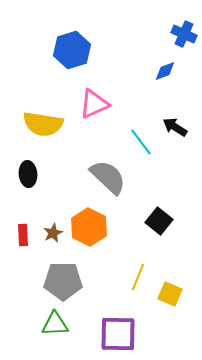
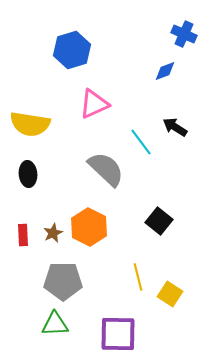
yellow semicircle: moved 13 px left
gray semicircle: moved 2 px left, 8 px up
yellow line: rotated 36 degrees counterclockwise
yellow square: rotated 10 degrees clockwise
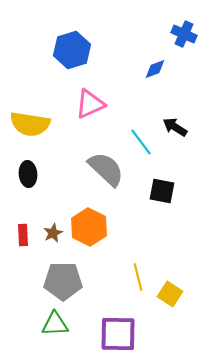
blue diamond: moved 10 px left, 2 px up
pink triangle: moved 4 px left
black square: moved 3 px right, 30 px up; rotated 28 degrees counterclockwise
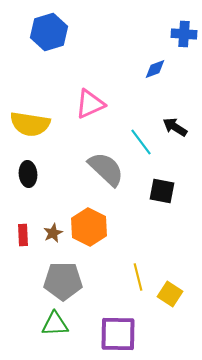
blue cross: rotated 20 degrees counterclockwise
blue hexagon: moved 23 px left, 18 px up
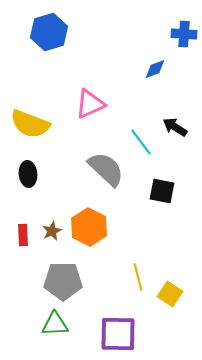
yellow semicircle: rotated 12 degrees clockwise
brown star: moved 1 px left, 2 px up
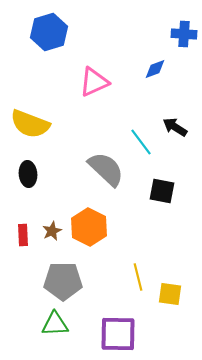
pink triangle: moved 4 px right, 22 px up
yellow square: rotated 25 degrees counterclockwise
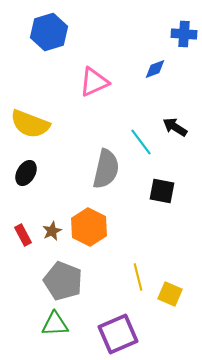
gray semicircle: rotated 60 degrees clockwise
black ellipse: moved 2 px left, 1 px up; rotated 35 degrees clockwise
red rectangle: rotated 25 degrees counterclockwise
gray pentagon: rotated 21 degrees clockwise
yellow square: rotated 15 degrees clockwise
purple square: rotated 24 degrees counterclockwise
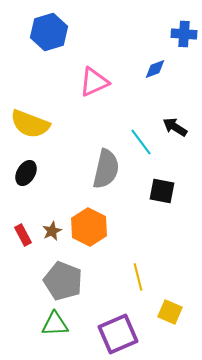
yellow square: moved 18 px down
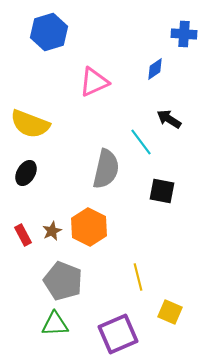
blue diamond: rotated 15 degrees counterclockwise
black arrow: moved 6 px left, 8 px up
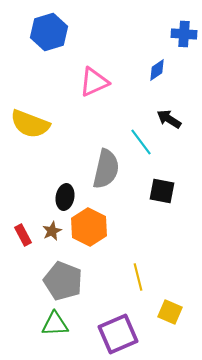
blue diamond: moved 2 px right, 1 px down
black ellipse: moved 39 px right, 24 px down; rotated 20 degrees counterclockwise
